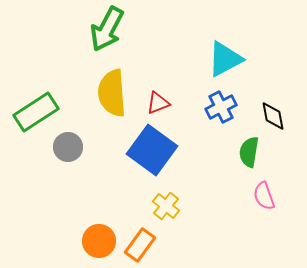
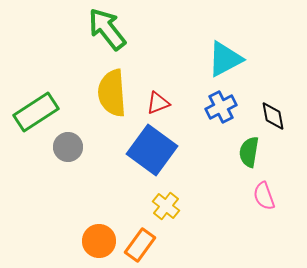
green arrow: rotated 114 degrees clockwise
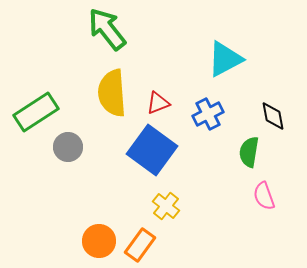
blue cross: moved 13 px left, 7 px down
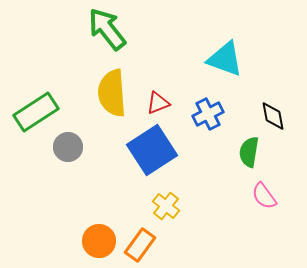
cyan triangle: rotated 48 degrees clockwise
blue square: rotated 21 degrees clockwise
pink semicircle: rotated 16 degrees counterclockwise
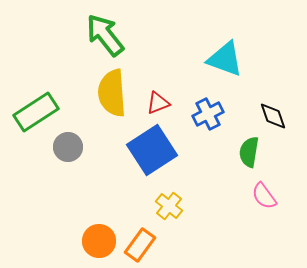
green arrow: moved 2 px left, 6 px down
black diamond: rotated 8 degrees counterclockwise
yellow cross: moved 3 px right
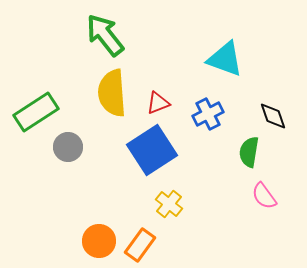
yellow cross: moved 2 px up
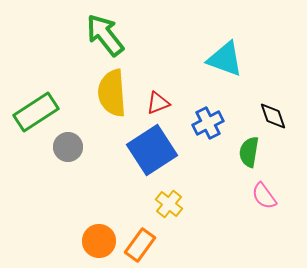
blue cross: moved 9 px down
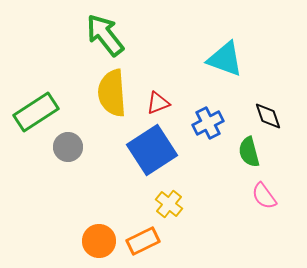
black diamond: moved 5 px left
green semicircle: rotated 24 degrees counterclockwise
orange rectangle: moved 3 px right, 4 px up; rotated 28 degrees clockwise
